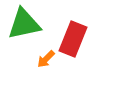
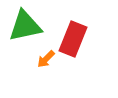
green triangle: moved 1 px right, 2 px down
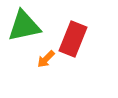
green triangle: moved 1 px left
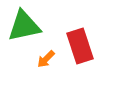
red rectangle: moved 7 px right, 7 px down; rotated 40 degrees counterclockwise
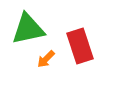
green triangle: moved 4 px right, 3 px down
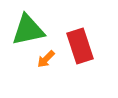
green triangle: moved 1 px down
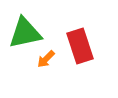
green triangle: moved 3 px left, 3 px down
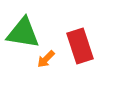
green triangle: moved 2 px left; rotated 21 degrees clockwise
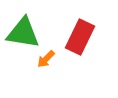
red rectangle: moved 9 px up; rotated 44 degrees clockwise
